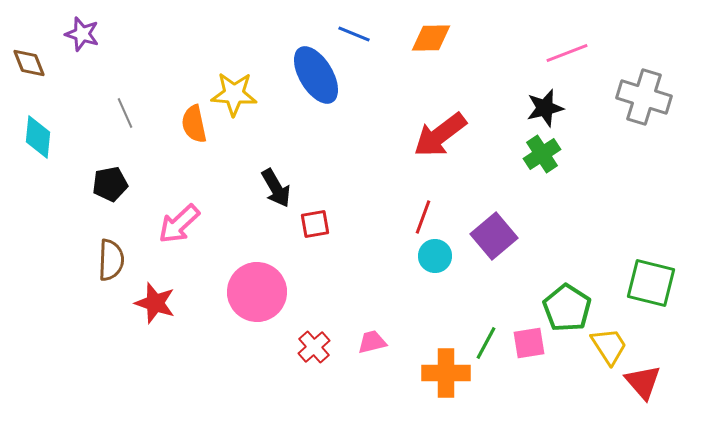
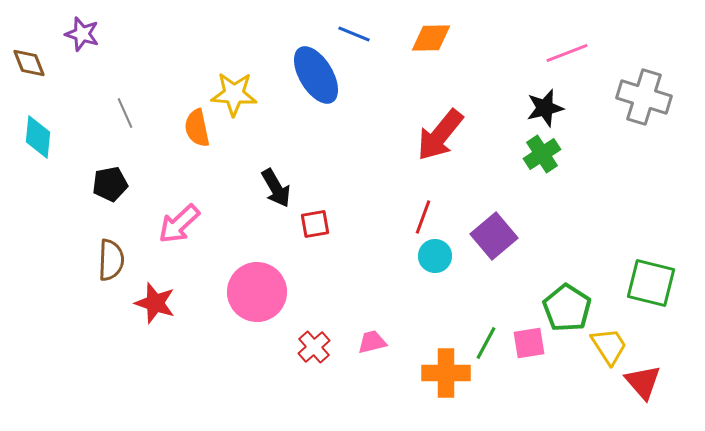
orange semicircle: moved 3 px right, 4 px down
red arrow: rotated 14 degrees counterclockwise
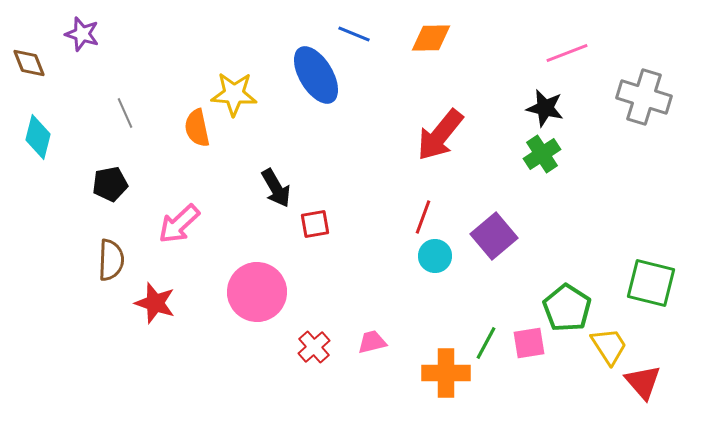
black star: rotated 27 degrees clockwise
cyan diamond: rotated 9 degrees clockwise
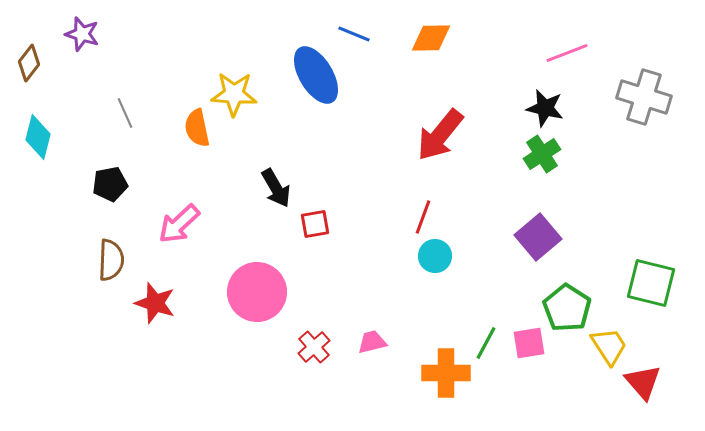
brown diamond: rotated 60 degrees clockwise
purple square: moved 44 px right, 1 px down
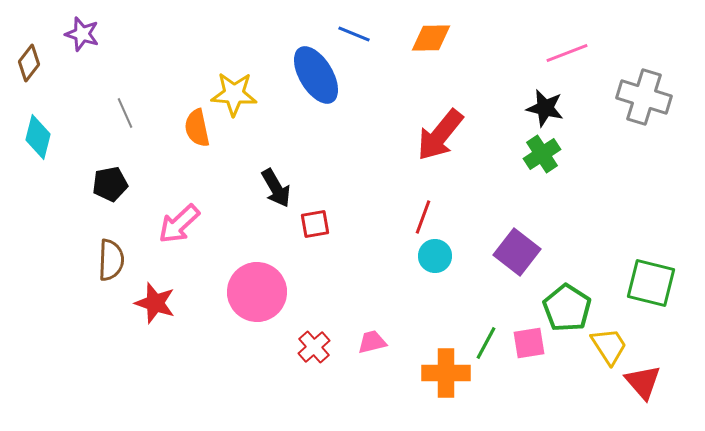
purple square: moved 21 px left, 15 px down; rotated 12 degrees counterclockwise
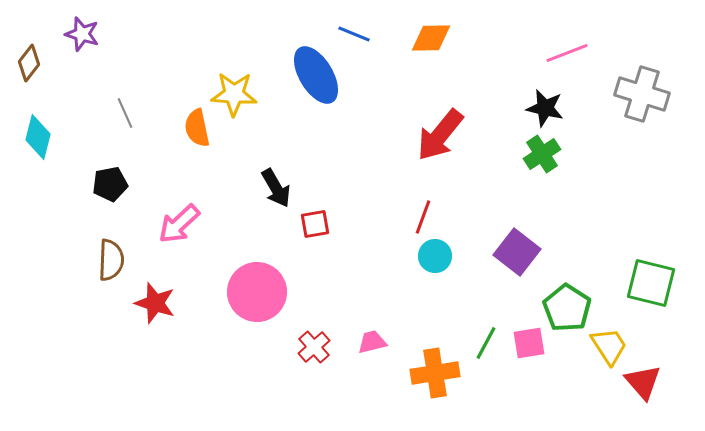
gray cross: moved 2 px left, 3 px up
orange cross: moved 11 px left; rotated 9 degrees counterclockwise
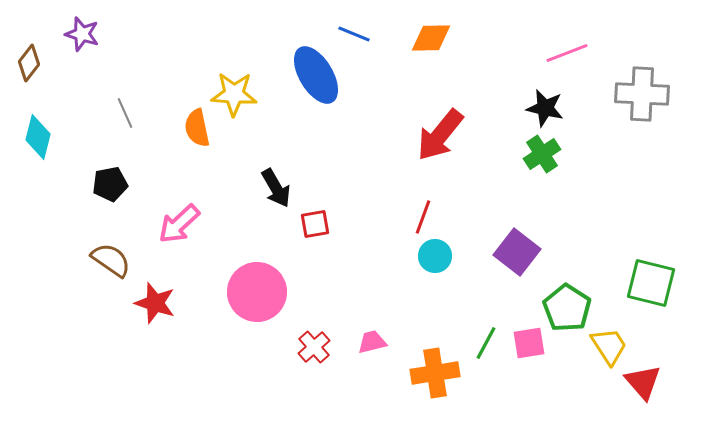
gray cross: rotated 14 degrees counterclockwise
brown semicircle: rotated 57 degrees counterclockwise
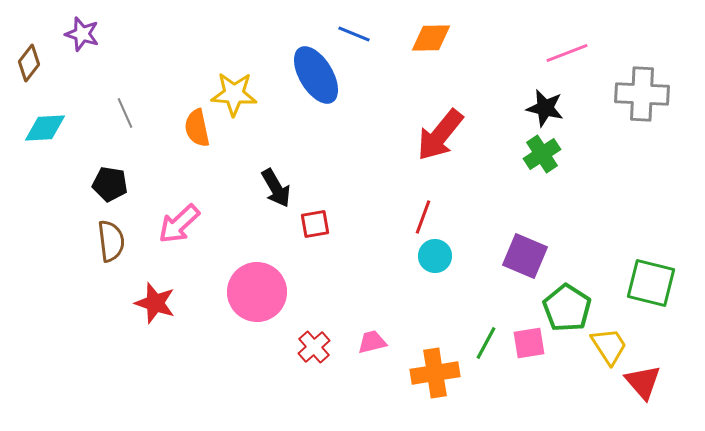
cyan diamond: moved 7 px right, 9 px up; rotated 72 degrees clockwise
black pentagon: rotated 20 degrees clockwise
purple square: moved 8 px right, 4 px down; rotated 15 degrees counterclockwise
brown semicircle: moved 19 px up; rotated 48 degrees clockwise
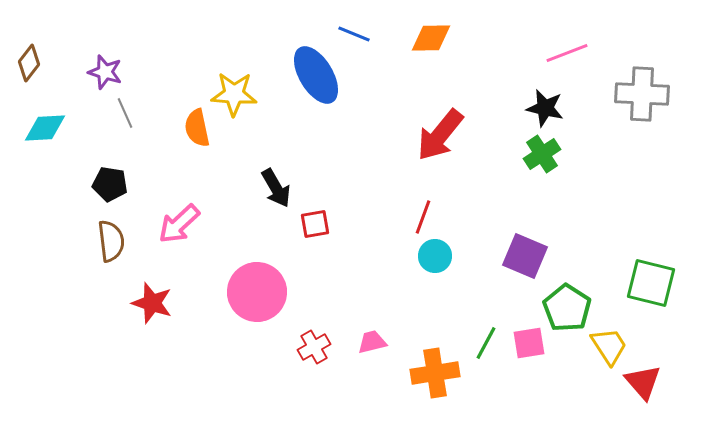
purple star: moved 23 px right, 38 px down
red star: moved 3 px left
red cross: rotated 12 degrees clockwise
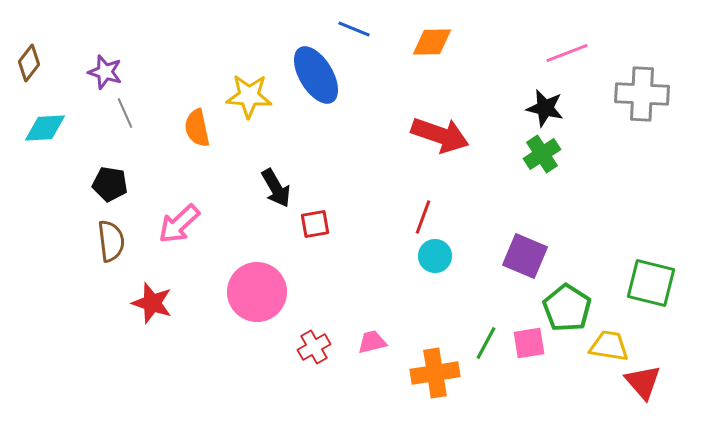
blue line: moved 5 px up
orange diamond: moved 1 px right, 4 px down
yellow star: moved 15 px right, 2 px down
red arrow: rotated 110 degrees counterclockwise
yellow trapezoid: rotated 48 degrees counterclockwise
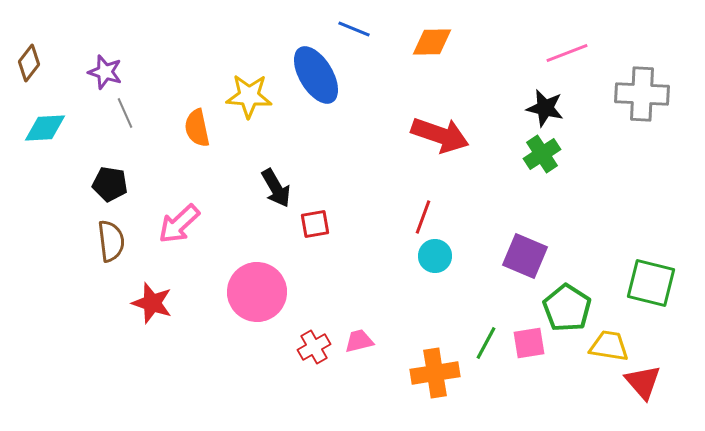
pink trapezoid: moved 13 px left, 1 px up
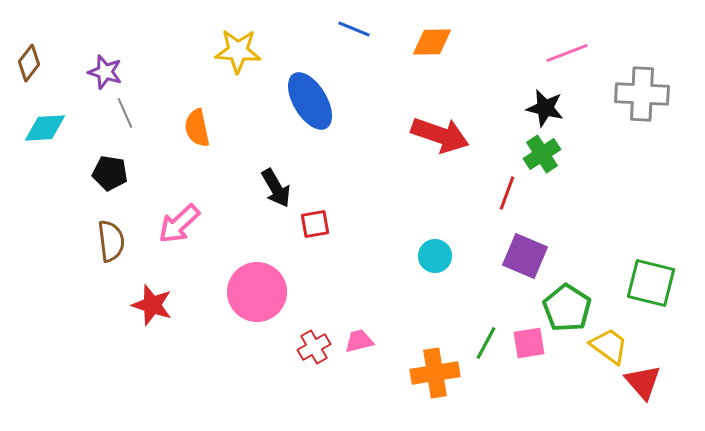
blue ellipse: moved 6 px left, 26 px down
yellow star: moved 11 px left, 45 px up
black pentagon: moved 11 px up
red line: moved 84 px right, 24 px up
red star: moved 2 px down
yellow trapezoid: rotated 27 degrees clockwise
